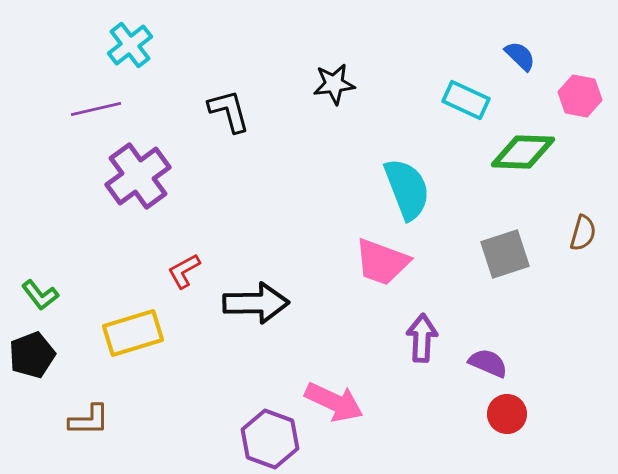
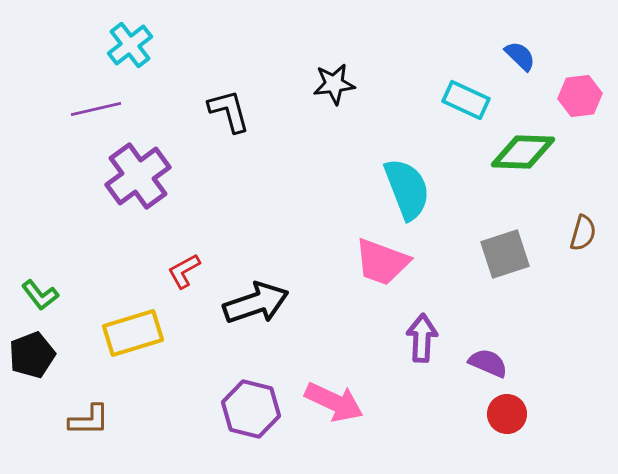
pink hexagon: rotated 18 degrees counterclockwise
black arrow: rotated 18 degrees counterclockwise
purple hexagon: moved 19 px left, 30 px up; rotated 6 degrees counterclockwise
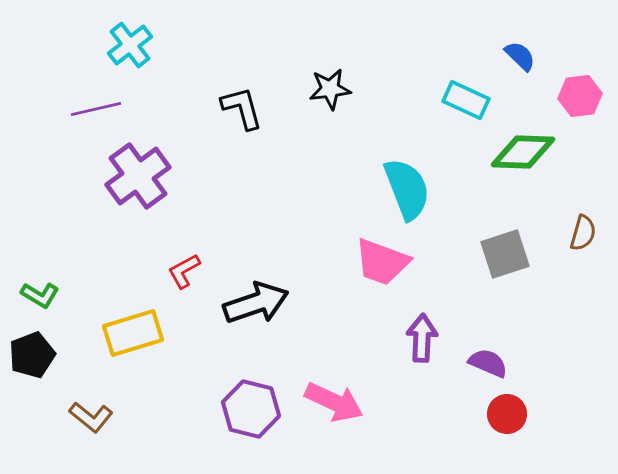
black star: moved 4 px left, 5 px down
black L-shape: moved 13 px right, 3 px up
green L-shape: rotated 21 degrees counterclockwise
brown L-shape: moved 2 px right, 3 px up; rotated 39 degrees clockwise
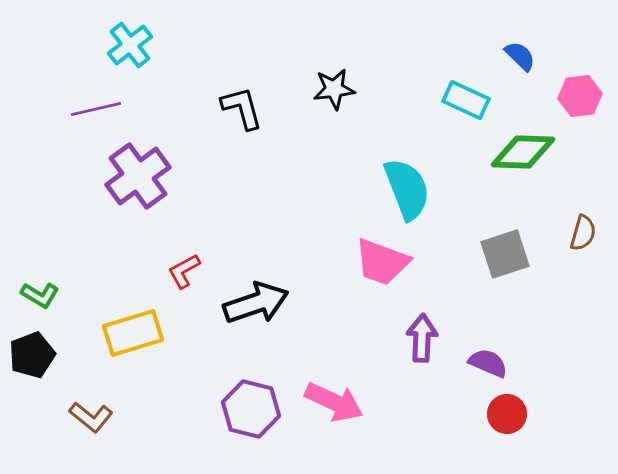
black star: moved 4 px right
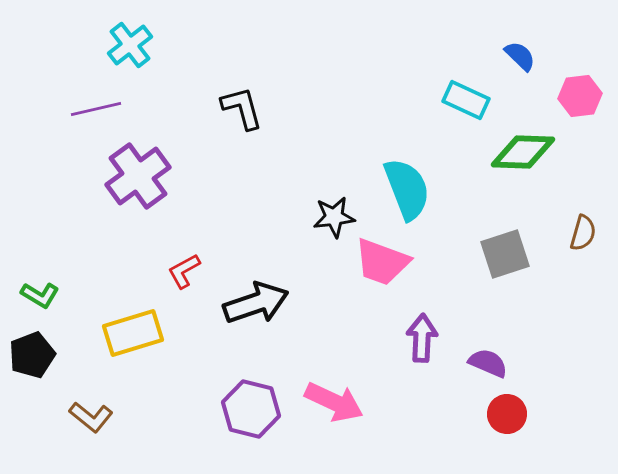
black star: moved 128 px down
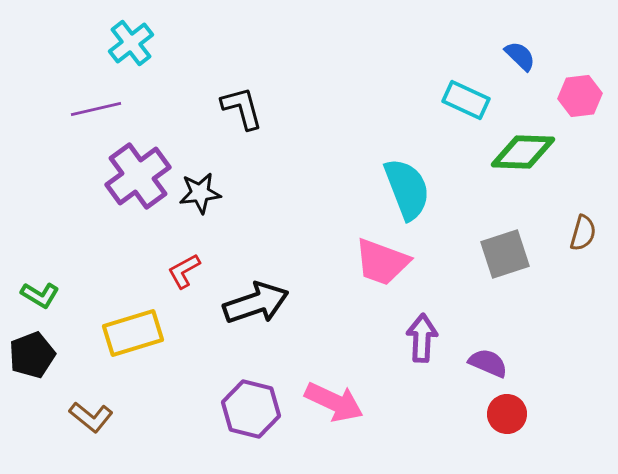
cyan cross: moved 1 px right, 2 px up
black star: moved 134 px left, 24 px up
